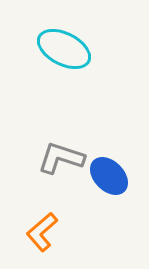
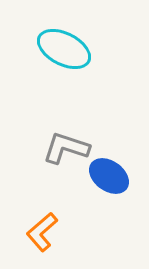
gray L-shape: moved 5 px right, 10 px up
blue ellipse: rotated 9 degrees counterclockwise
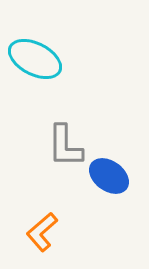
cyan ellipse: moved 29 px left, 10 px down
gray L-shape: moved 1 px left, 2 px up; rotated 108 degrees counterclockwise
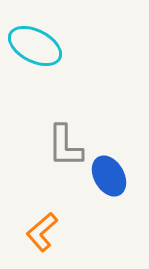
cyan ellipse: moved 13 px up
blue ellipse: rotated 24 degrees clockwise
